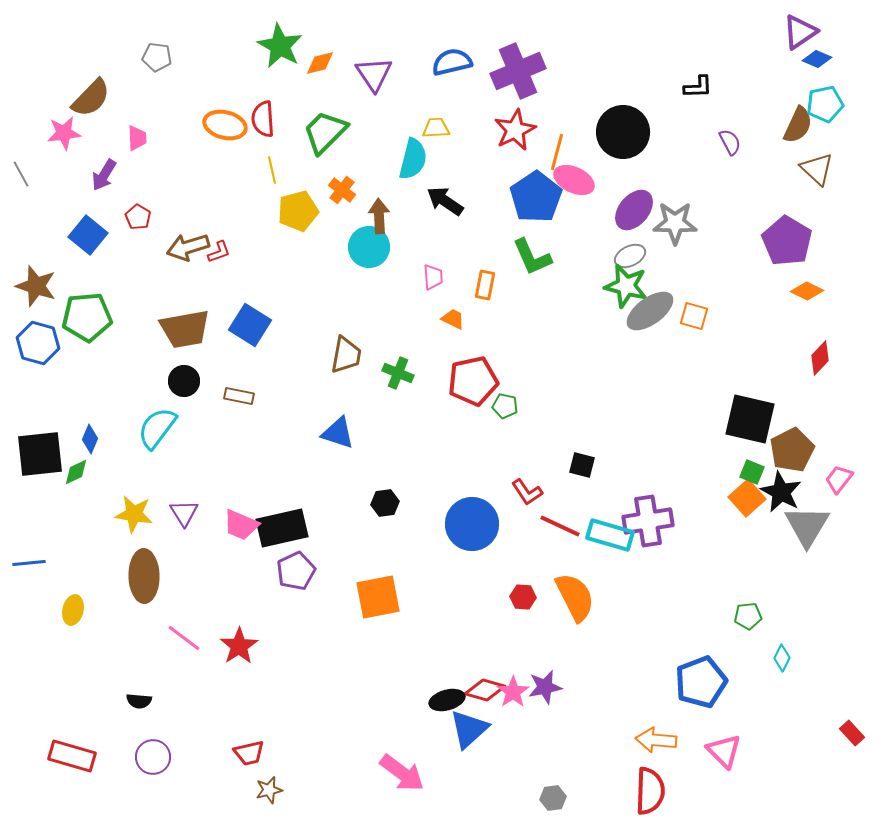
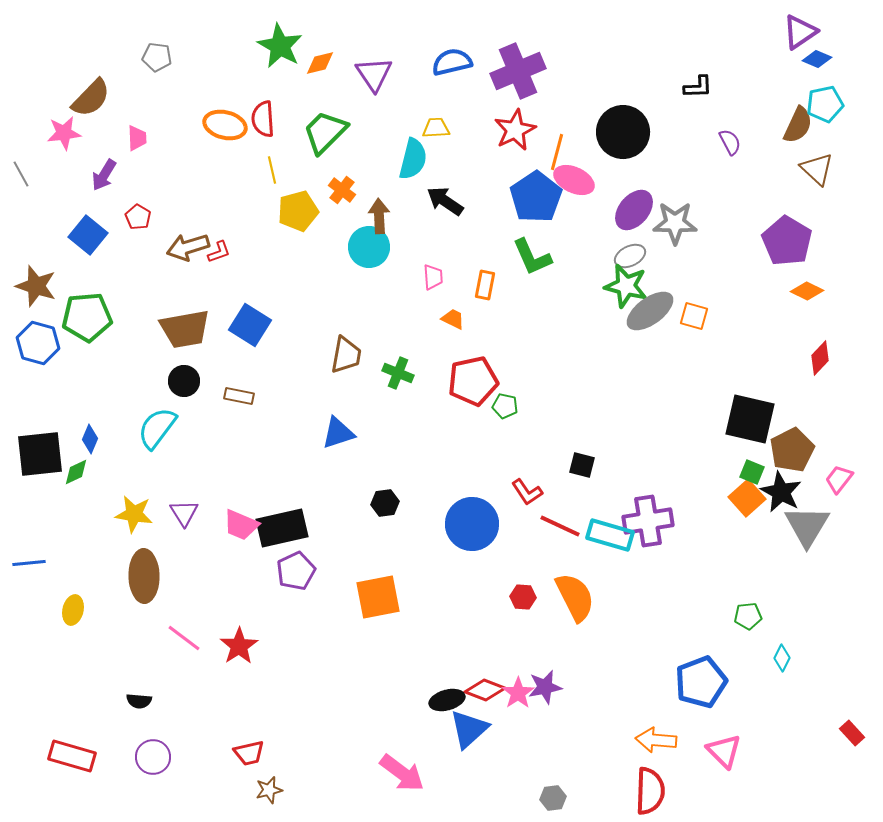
blue triangle at (338, 433): rotated 36 degrees counterclockwise
red diamond at (485, 690): rotated 6 degrees clockwise
pink star at (513, 692): moved 5 px right, 1 px down
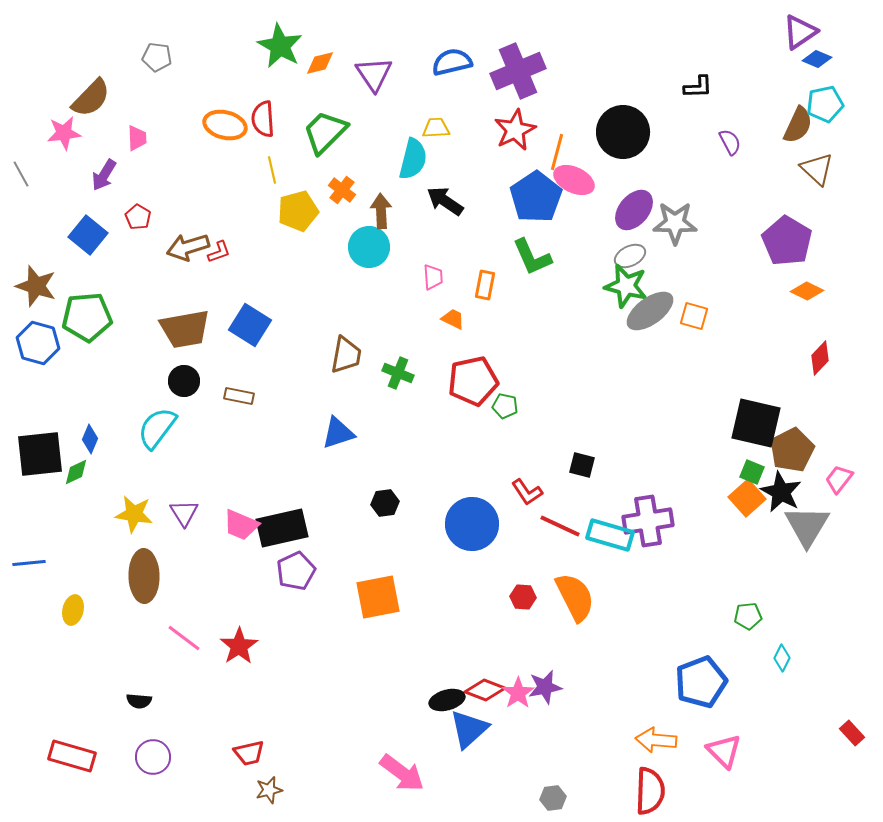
brown arrow at (379, 216): moved 2 px right, 5 px up
black square at (750, 419): moved 6 px right, 4 px down
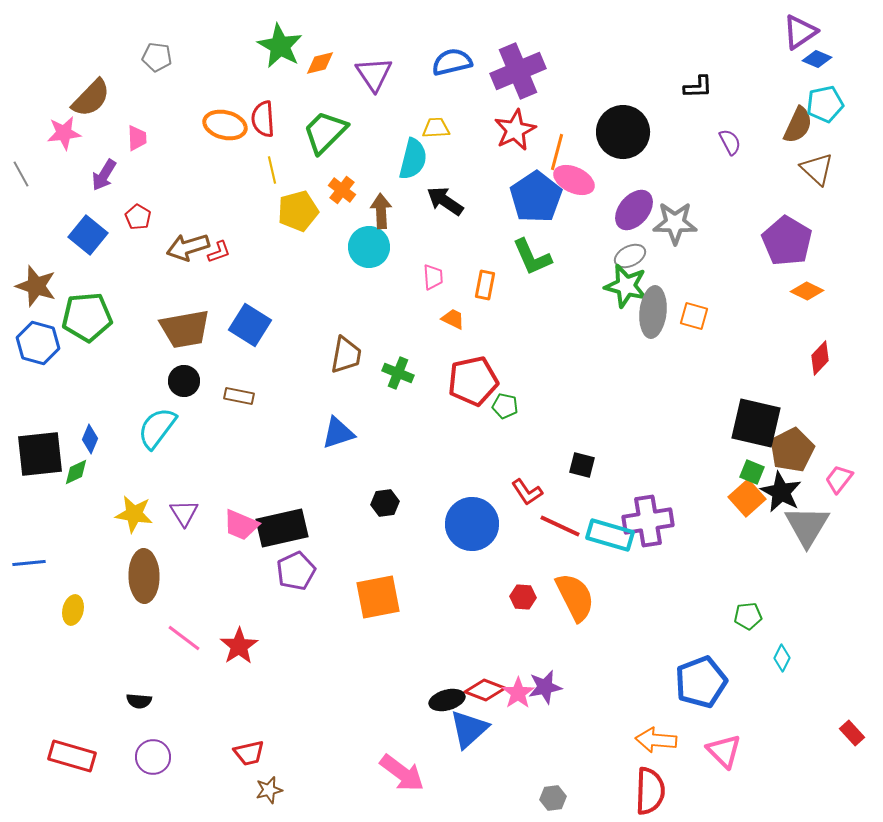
gray ellipse at (650, 311): moved 3 px right, 1 px down; rotated 48 degrees counterclockwise
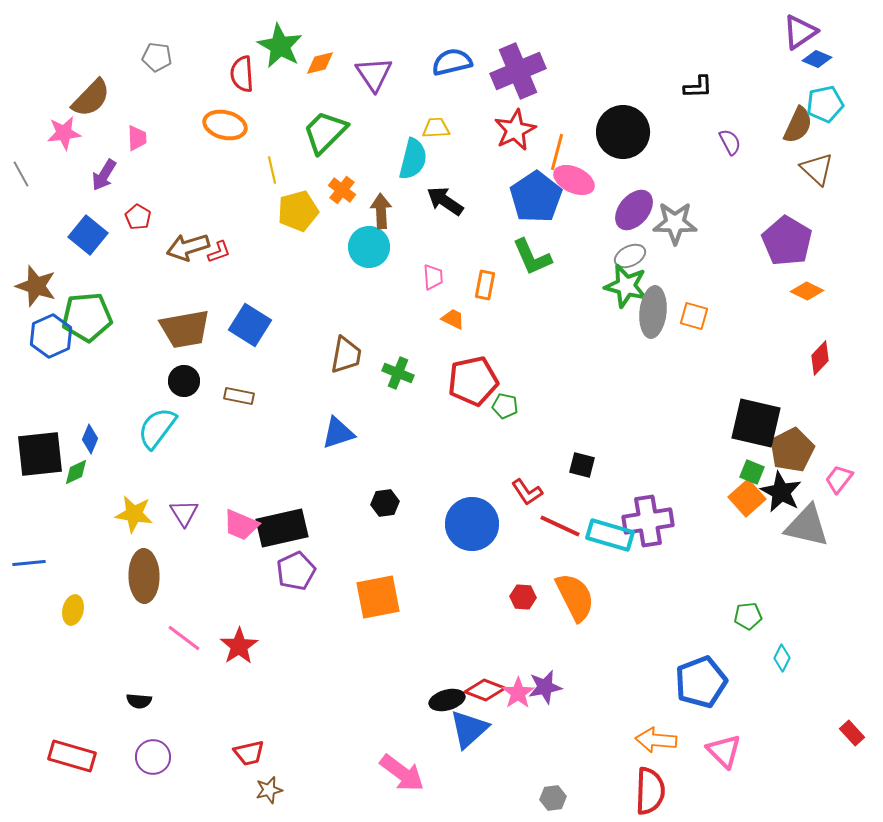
red semicircle at (263, 119): moved 21 px left, 45 px up
blue hexagon at (38, 343): moved 13 px right, 7 px up; rotated 21 degrees clockwise
gray triangle at (807, 526): rotated 48 degrees counterclockwise
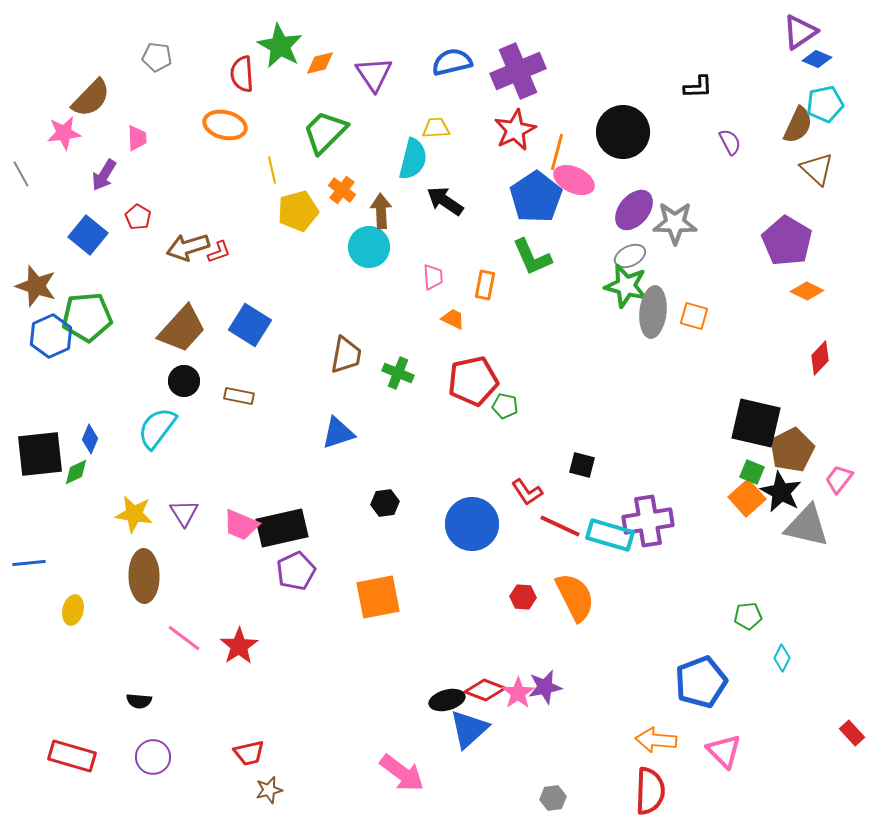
brown trapezoid at (185, 329): moved 3 px left; rotated 38 degrees counterclockwise
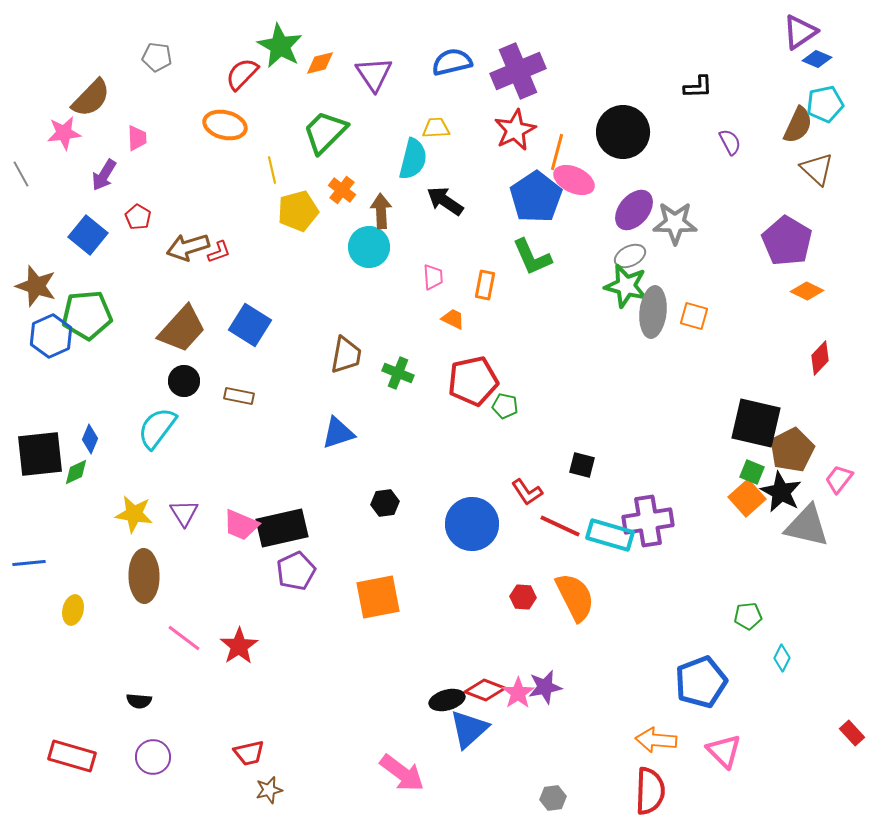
red semicircle at (242, 74): rotated 48 degrees clockwise
green pentagon at (87, 317): moved 2 px up
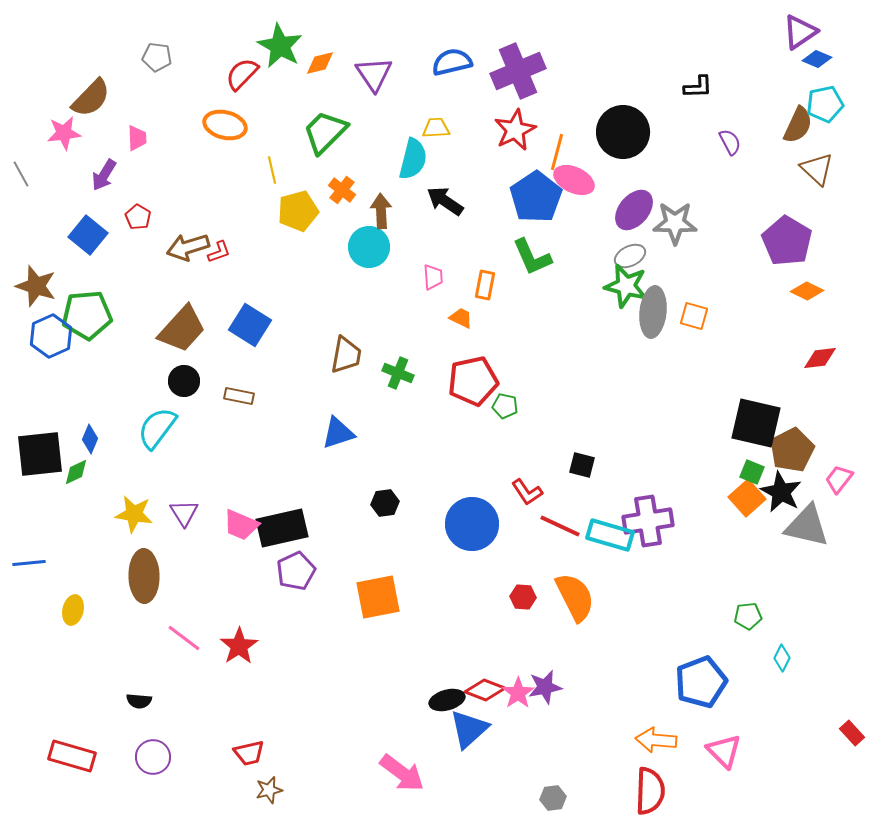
orange trapezoid at (453, 319): moved 8 px right, 1 px up
red diamond at (820, 358): rotated 40 degrees clockwise
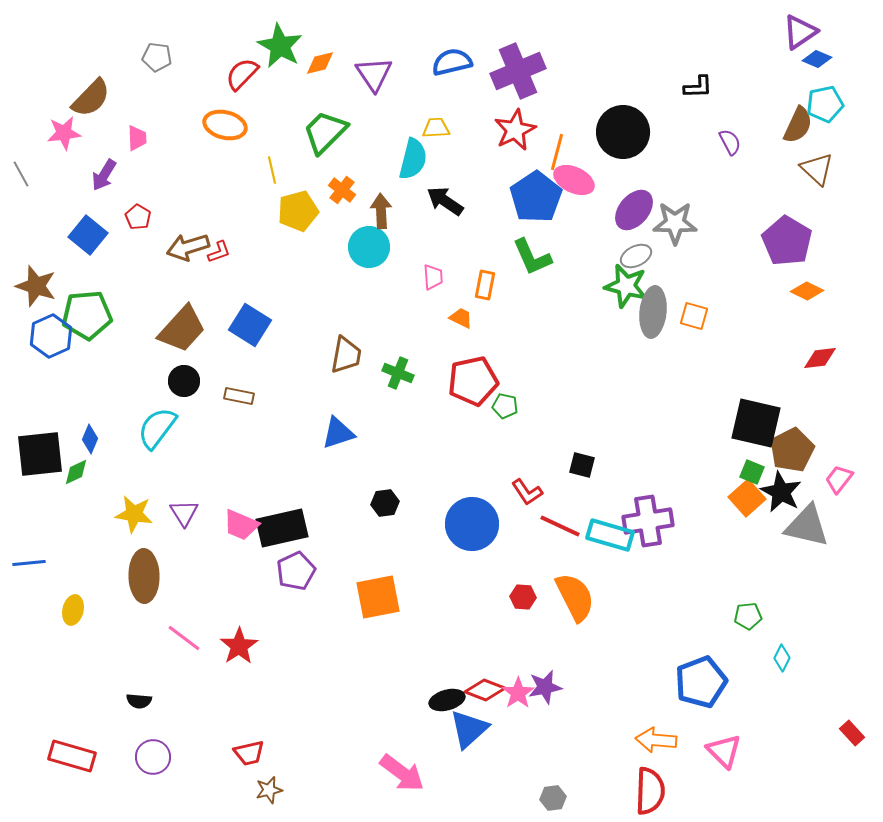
gray ellipse at (630, 256): moved 6 px right
